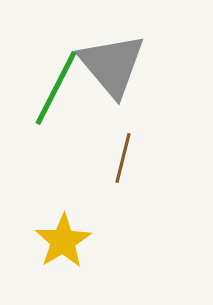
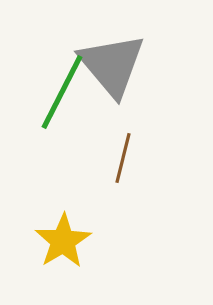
green line: moved 6 px right, 4 px down
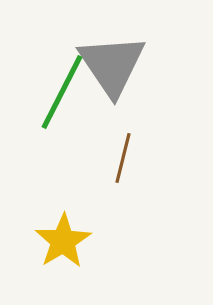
gray triangle: rotated 6 degrees clockwise
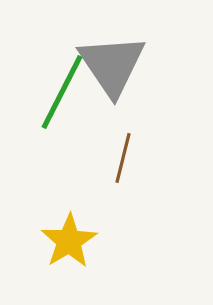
yellow star: moved 6 px right
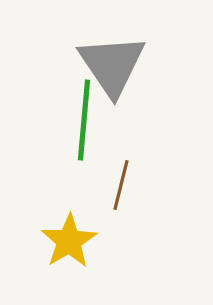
green line: moved 22 px right, 28 px down; rotated 22 degrees counterclockwise
brown line: moved 2 px left, 27 px down
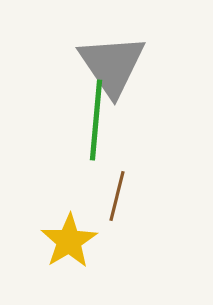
green line: moved 12 px right
brown line: moved 4 px left, 11 px down
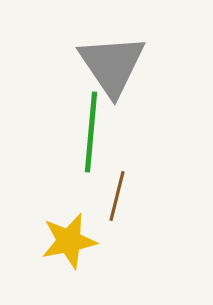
green line: moved 5 px left, 12 px down
yellow star: rotated 20 degrees clockwise
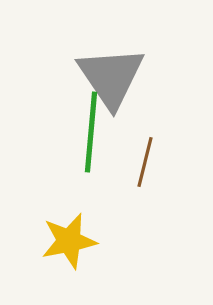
gray triangle: moved 1 px left, 12 px down
brown line: moved 28 px right, 34 px up
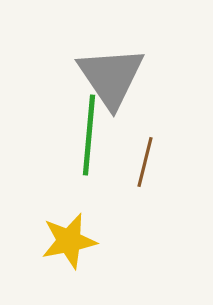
green line: moved 2 px left, 3 px down
